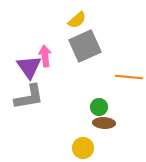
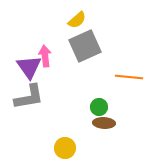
yellow circle: moved 18 px left
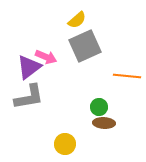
pink arrow: moved 1 px right, 1 px down; rotated 120 degrees clockwise
purple triangle: rotated 28 degrees clockwise
orange line: moved 2 px left, 1 px up
yellow circle: moved 4 px up
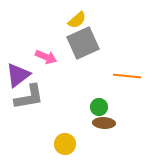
gray square: moved 2 px left, 3 px up
purple triangle: moved 11 px left, 8 px down
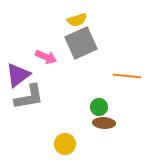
yellow semicircle: rotated 24 degrees clockwise
gray square: moved 2 px left
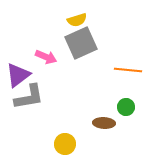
orange line: moved 1 px right, 6 px up
green circle: moved 27 px right
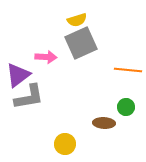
pink arrow: rotated 20 degrees counterclockwise
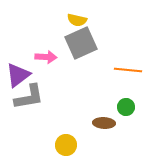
yellow semicircle: rotated 30 degrees clockwise
yellow circle: moved 1 px right, 1 px down
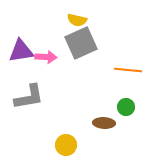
purple triangle: moved 3 px right, 24 px up; rotated 28 degrees clockwise
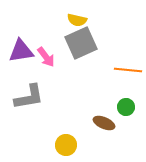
pink arrow: rotated 50 degrees clockwise
brown ellipse: rotated 20 degrees clockwise
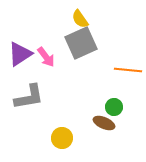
yellow semicircle: moved 3 px right, 1 px up; rotated 42 degrees clockwise
purple triangle: moved 1 px left, 3 px down; rotated 24 degrees counterclockwise
green circle: moved 12 px left
yellow circle: moved 4 px left, 7 px up
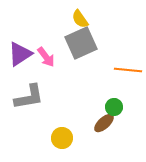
brown ellipse: rotated 65 degrees counterclockwise
